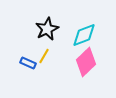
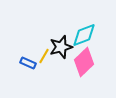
black star: moved 14 px right, 18 px down; rotated 10 degrees clockwise
pink diamond: moved 2 px left
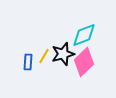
black star: moved 2 px right, 7 px down
blue rectangle: moved 1 px up; rotated 70 degrees clockwise
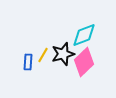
yellow line: moved 1 px left, 1 px up
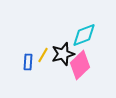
pink diamond: moved 4 px left, 3 px down
